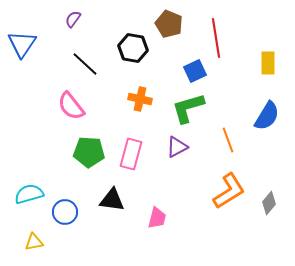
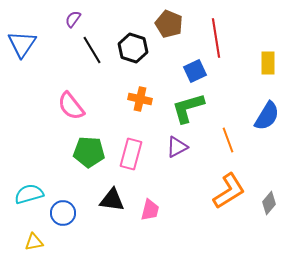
black hexagon: rotated 8 degrees clockwise
black line: moved 7 px right, 14 px up; rotated 16 degrees clockwise
blue circle: moved 2 px left, 1 px down
pink trapezoid: moved 7 px left, 8 px up
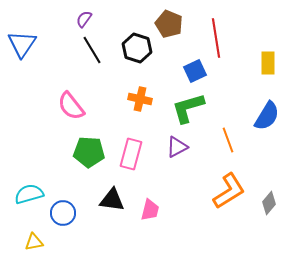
purple semicircle: moved 11 px right
black hexagon: moved 4 px right
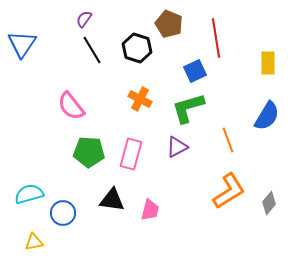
orange cross: rotated 15 degrees clockwise
